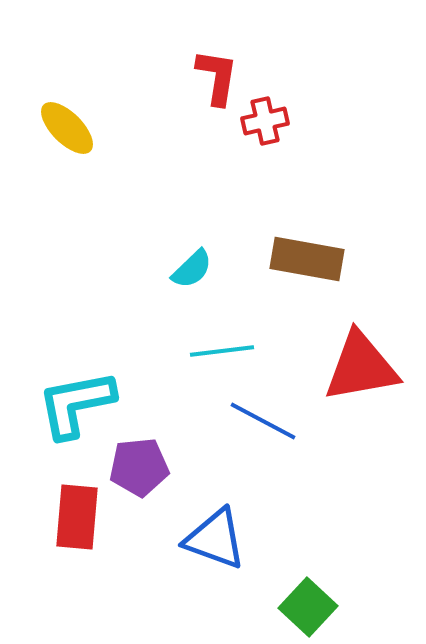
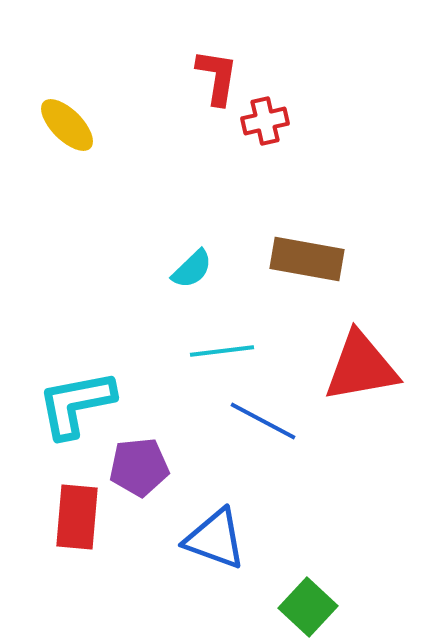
yellow ellipse: moved 3 px up
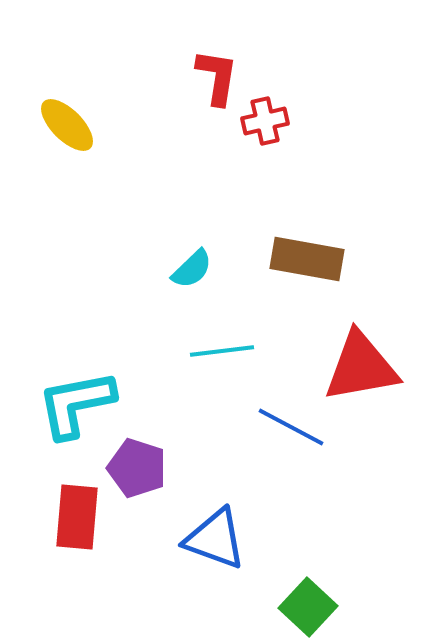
blue line: moved 28 px right, 6 px down
purple pentagon: moved 2 px left, 1 px down; rotated 24 degrees clockwise
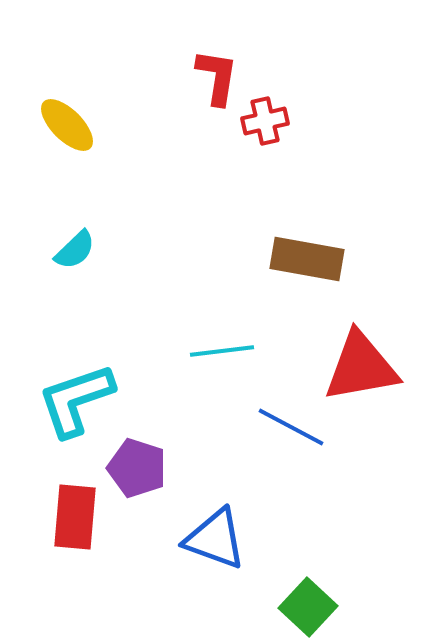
cyan semicircle: moved 117 px left, 19 px up
cyan L-shape: moved 4 px up; rotated 8 degrees counterclockwise
red rectangle: moved 2 px left
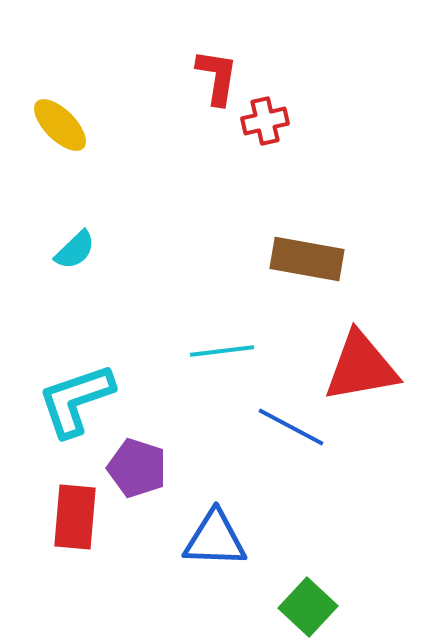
yellow ellipse: moved 7 px left
blue triangle: rotated 18 degrees counterclockwise
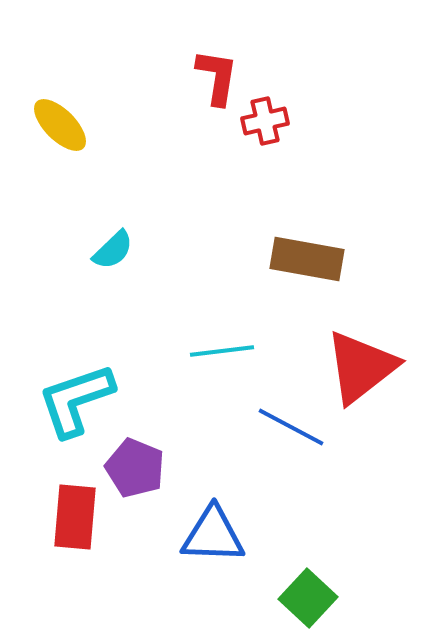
cyan semicircle: moved 38 px right
red triangle: rotated 28 degrees counterclockwise
purple pentagon: moved 2 px left; rotated 4 degrees clockwise
blue triangle: moved 2 px left, 4 px up
green square: moved 9 px up
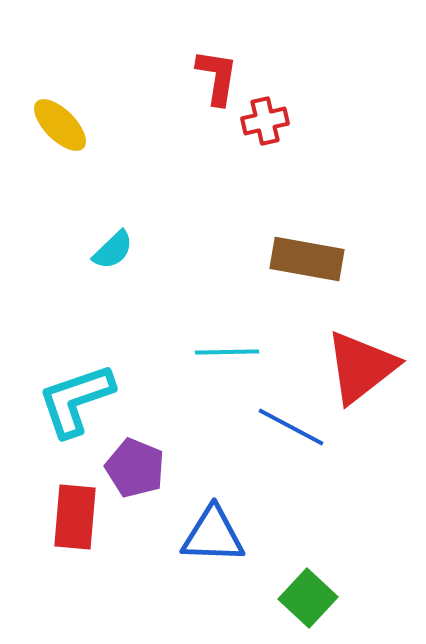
cyan line: moved 5 px right, 1 px down; rotated 6 degrees clockwise
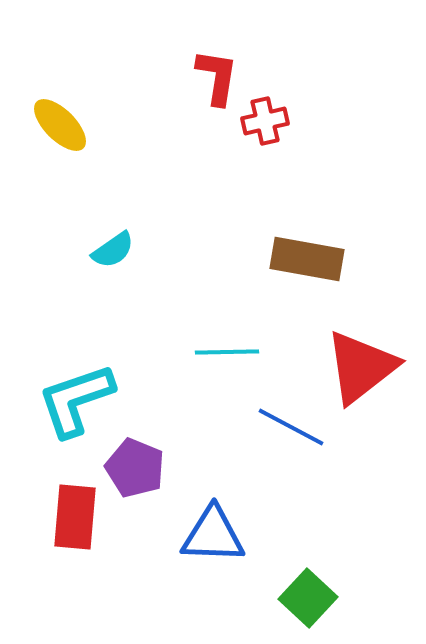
cyan semicircle: rotated 9 degrees clockwise
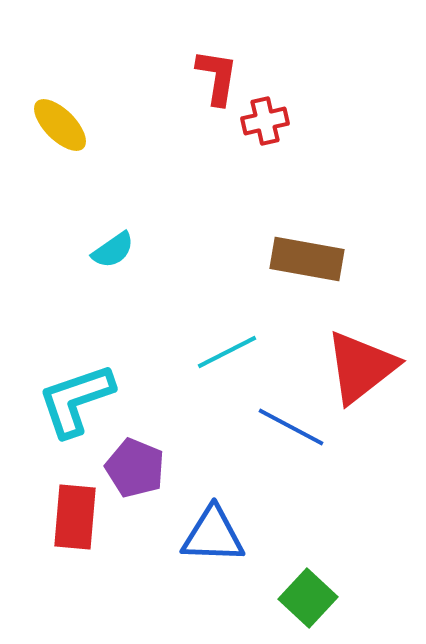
cyan line: rotated 26 degrees counterclockwise
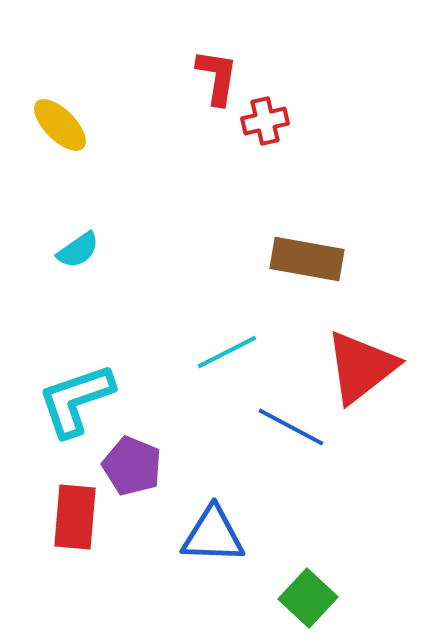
cyan semicircle: moved 35 px left
purple pentagon: moved 3 px left, 2 px up
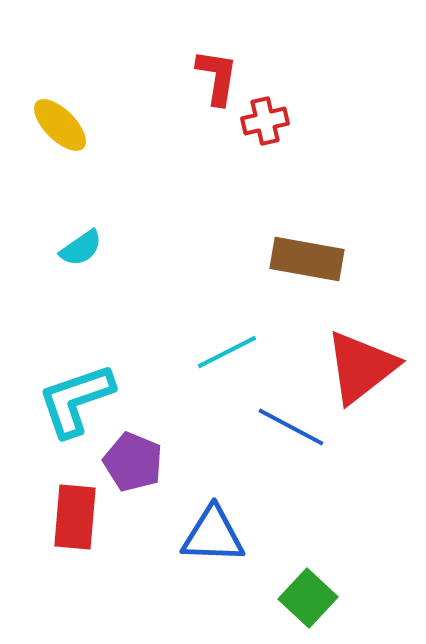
cyan semicircle: moved 3 px right, 2 px up
purple pentagon: moved 1 px right, 4 px up
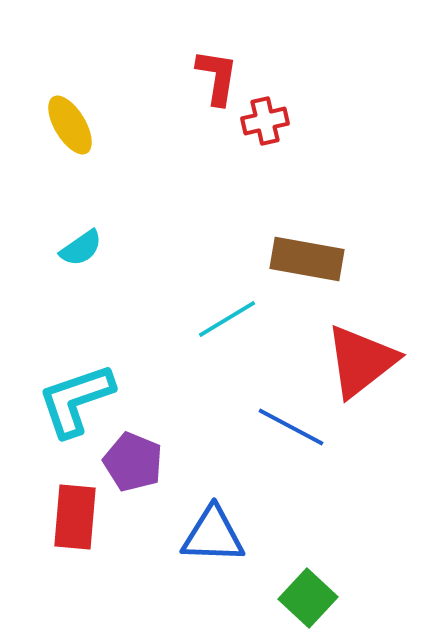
yellow ellipse: moved 10 px right; rotated 14 degrees clockwise
cyan line: moved 33 px up; rotated 4 degrees counterclockwise
red triangle: moved 6 px up
